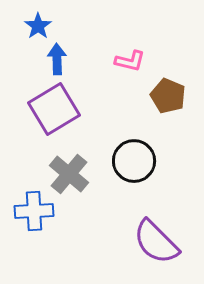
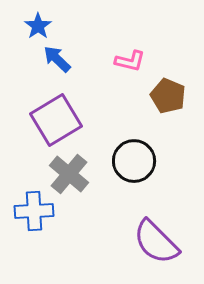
blue arrow: rotated 44 degrees counterclockwise
purple square: moved 2 px right, 11 px down
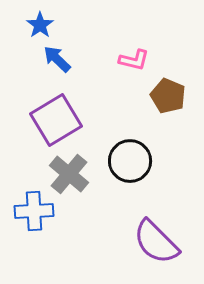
blue star: moved 2 px right, 1 px up
pink L-shape: moved 4 px right, 1 px up
black circle: moved 4 px left
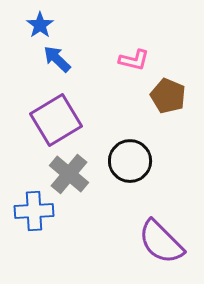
purple semicircle: moved 5 px right
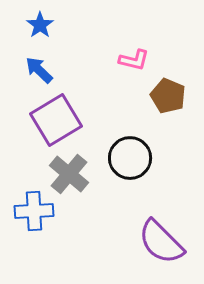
blue arrow: moved 18 px left, 11 px down
black circle: moved 3 px up
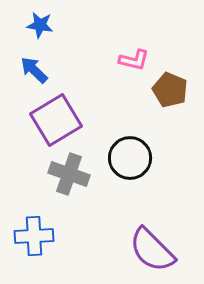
blue star: rotated 28 degrees counterclockwise
blue arrow: moved 5 px left
brown pentagon: moved 2 px right, 6 px up
gray cross: rotated 21 degrees counterclockwise
blue cross: moved 25 px down
purple semicircle: moved 9 px left, 8 px down
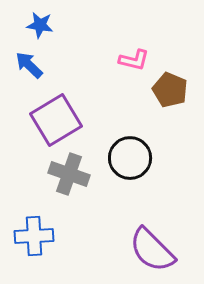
blue arrow: moved 5 px left, 5 px up
